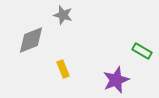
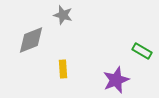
yellow rectangle: rotated 18 degrees clockwise
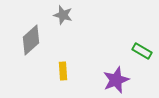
gray diamond: rotated 20 degrees counterclockwise
yellow rectangle: moved 2 px down
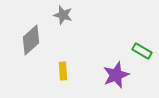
purple star: moved 5 px up
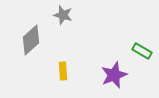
purple star: moved 2 px left
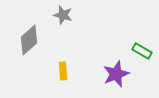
gray diamond: moved 2 px left
purple star: moved 2 px right, 1 px up
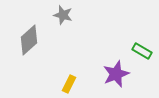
yellow rectangle: moved 6 px right, 13 px down; rotated 30 degrees clockwise
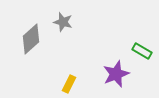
gray star: moved 7 px down
gray diamond: moved 2 px right, 1 px up
